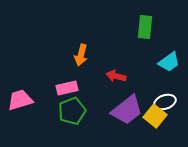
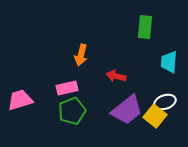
cyan trapezoid: rotated 130 degrees clockwise
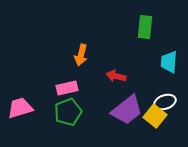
pink trapezoid: moved 8 px down
green pentagon: moved 4 px left, 1 px down
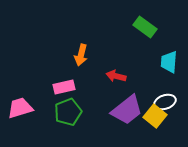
green rectangle: rotated 60 degrees counterclockwise
pink rectangle: moved 3 px left, 1 px up
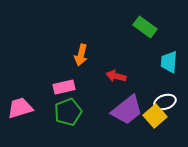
yellow square: rotated 10 degrees clockwise
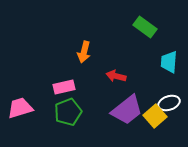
orange arrow: moved 3 px right, 3 px up
white ellipse: moved 4 px right, 1 px down
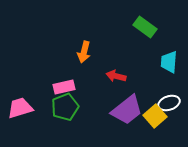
green pentagon: moved 3 px left, 5 px up
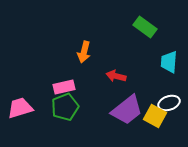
yellow square: rotated 20 degrees counterclockwise
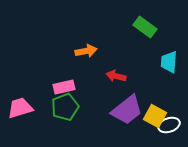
orange arrow: moved 2 px right, 1 px up; rotated 115 degrees counterclockwise
white ellipse: moved 22 px down
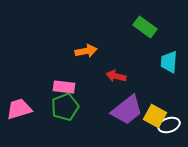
pink rectangle: rotated 20 degrees clockwise
pink trapezoid: moved 1 px left, 1 px down
